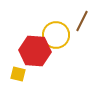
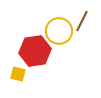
yellow circle: moved 3 px right, 4 px up
red hexagon: rotated 12 degrees counterclockwise
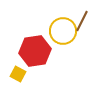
yellow circle: moved 4 px right
yellow square: rotated 14 degrees clockwise
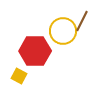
red hexagon: rotated 8 degrees clockwise
yellow square: moved 1 px right, 2 px down
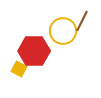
red hexagon: moved 1 px left
yellow square: moved 7 px up
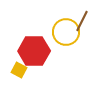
yellow circle: moved 3 px right, 1 px down
yellow square: moved 1 px down
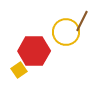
yellow square: rotated 28 degrees clockwise
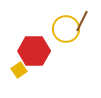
yellow circle: moved 3 px up
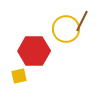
yellow square: moved 6 px down; rotated 21 degrees clockwise
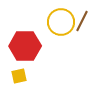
yellow circle: moved 5 px left, 7 px up
red hexagon: moved 9 px left, 5 px up
